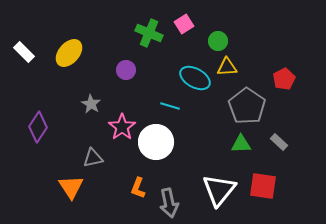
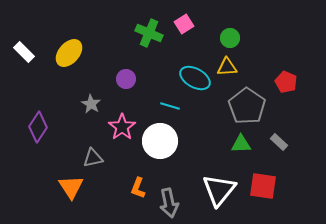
green circle: moved 12 px right, 3 px up
purple circle: moved 9 px down
red pentagon: moved 2 px right, 3 px down; rotated 20 degrees counterclockwise
white circle: moved 4 px right, 1 px up
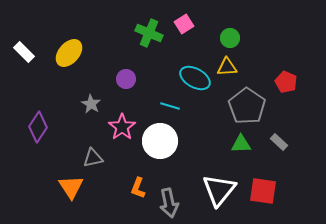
red square: moved 5 px down
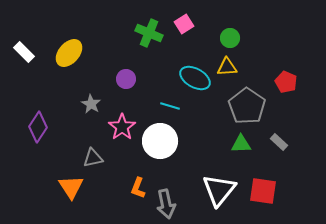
gray arrow: moved 3 px left, 1 px down
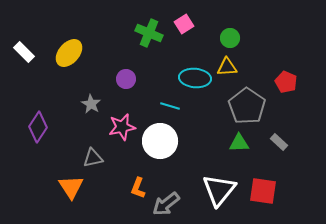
cyan ellipse: rotated 24 degrees counterclockwise
pink star: rotated 24 degrees clockwise
green triangle: moved 2 px left, 1 px up
gray arrow: rotated 64 degrees clockwise
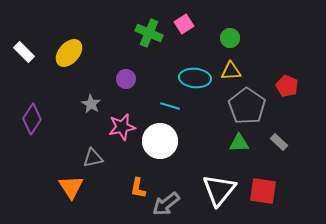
yellow triangle: moved 4 px right, 4 px down
red pentagon: moved 1 px right, 4 px down
purple diamond: moved 6 px left, 8 px up
orange L-shape: rotated 10 degrees counterclockwise
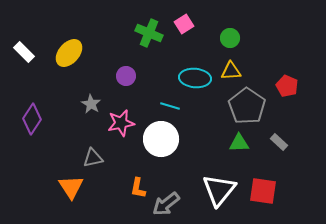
purple circle: moved 3 px up
pink star: moved 1 px left, 4 px up
white circle: moved 1 px right, 2 px up
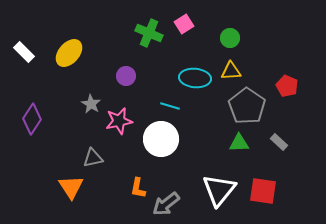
pink star: moved 2 px left, 2 px up
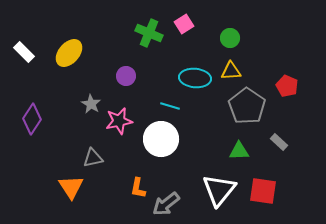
green triangle: moved 8 px down
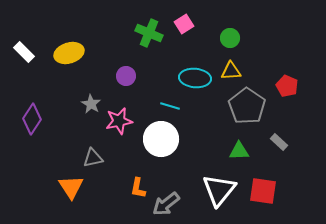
yellow ellipse: rotated 32 degrees clockwise
